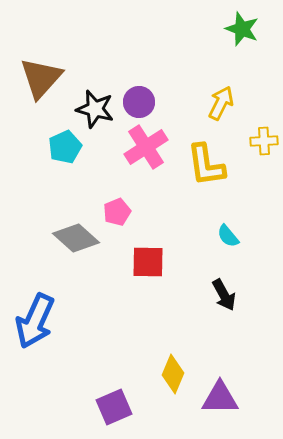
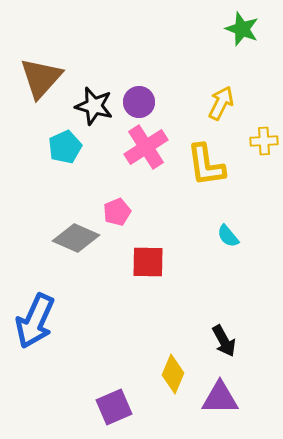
black star: moved 1 px left, 3 px up
gray diamond: rotated 18 degrees counterclockwise
black arrow: moved 46 px down
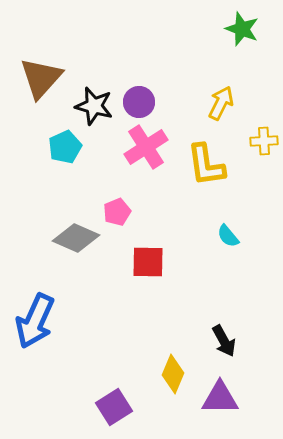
purple square: rotated 9 degrees counterclockwise
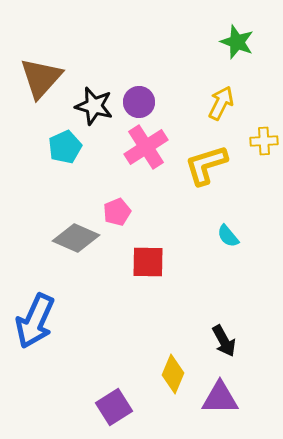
green star: moved 5 px left, 13 px down
yellow L-shape: rotated 81 degrees clockwise
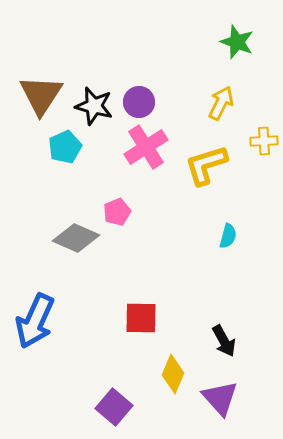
brown triangle: moved 17 px down; rotated 9 degrees counterclockwise
cyan semicircle: rotated 125 degrees counterclockwise
red square: moved 7 px left, 56 px down
purple triangle: rotated 48 degrees clockwise
purple square: rotated 18 degrees counterclockwise
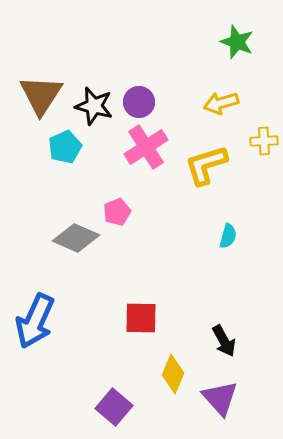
yellow arrow: rotated 132 degrees counterclockwise
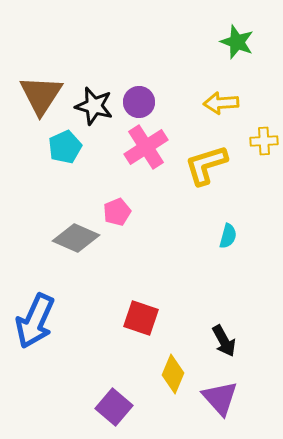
yellow arrow: rotated 12 degrees clockwise
red square: rotated 18 degrees clockwise
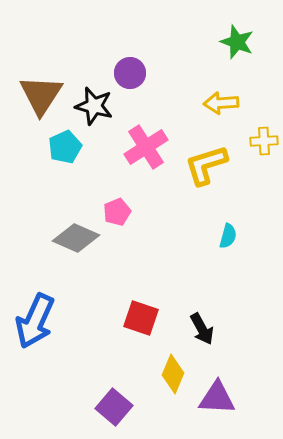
purple circle: moved 9 px left, 29 px up
black arrow: moved 22 px left, 12 px up
purple triangle: moved 3 px left; rotated 45 degrees counterclockwise
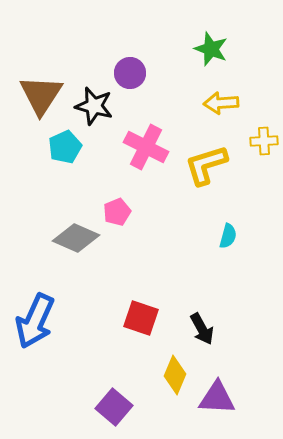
green star: moved 26 px left, 7 px down
pink cross: rotated 30 degrees counterclockwise
yellow diamond: moved 2 px right, 1 px down
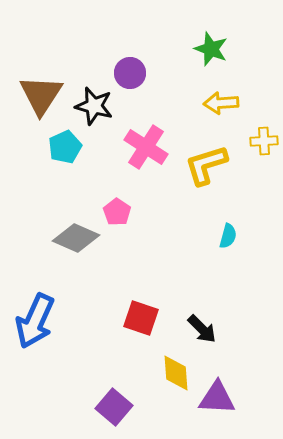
pink cross: rotated 6 degrees clockwise
pink pentagon: rotated 16 degrees counterclockwise
black arrow: rotated 16 degrees counterclockwise
yellow diamond: moved 1 px right, 2 px up; rotated 27 degrees counterclockwise
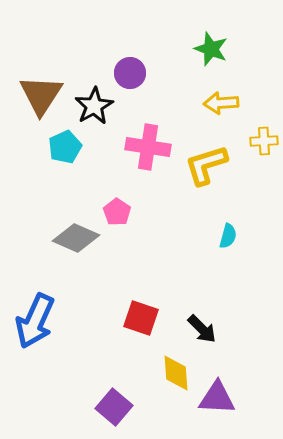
black star: rotated 27 degrees clockwise
pink cross: moved 2 px right; rotated 24 degrees counterclockwise
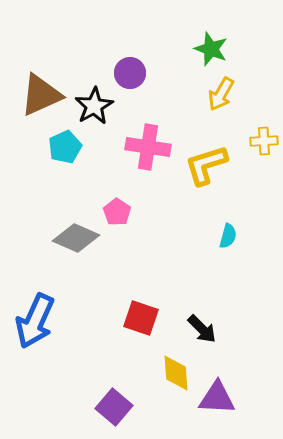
brown triangle: rotated 33 degrees clockwise
yellow arrow: moved 9 px up; rotated 56 degrees counterclockwise
